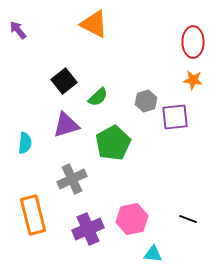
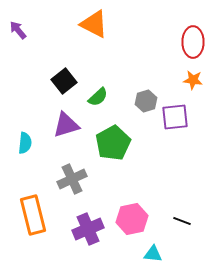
black line: moved 6 px left, 2 px down
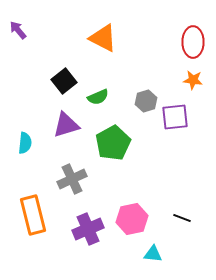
orange triangle: moved 9 px right, 14 px down
green semicircle: rotated 20 degrees clockwise
black line: moved 3 px up
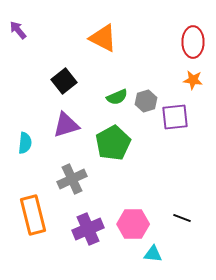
green semicircle: moved 19 px right
pink hexagon: moved 1 px right, 5 px down; rotated 12 degrees clockwise
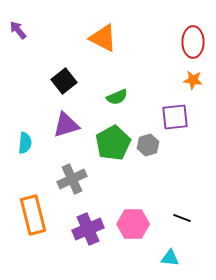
gray hexagon: moved 2 px right, 44 px down
cyan triangle: moved 17 px right, 4 px down
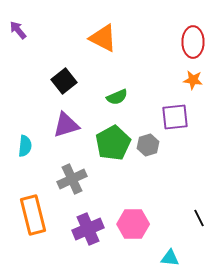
cyan semicircle: moved 3 px down
black line: moved 17 px right; rotated 42 degrees clockwise
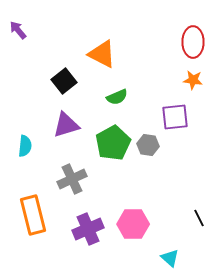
orange triangle: moved 1 px left, 16 px down
gray hexagon: rotated 25 degrees clockwise
cyan triangle: rotated 36 degrees clockwise
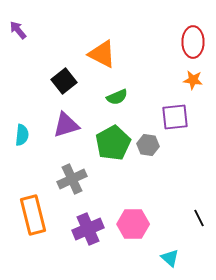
cyan semicircle: moved 3 px left, 11 px up
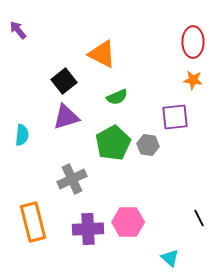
purple triangle: moved 8 px up
orange rectangle: moved 7 px down
pink hexagon: moved 5 px left, 2 px up
purple cross: rotated 20 degrees clockwise
